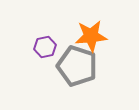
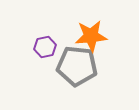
gray pentagon: rotated 12 degrees counterclockwise
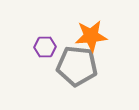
purple hexagon: rotated 10 degrees clockwise
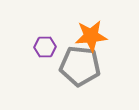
gray pentagon: moved 3 px right
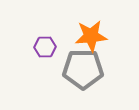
gray pentagon: moved 3 px right, 3 px down; rotated 6 degrees counterclockwise
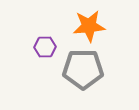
orange star: moved 2 px left, 10 px up
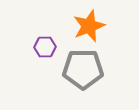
orange star: rotated 16 degrees counterclockwise
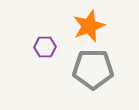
gray pentagon: moved 10 px right
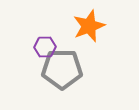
gray pentagon: moved 31 px left
